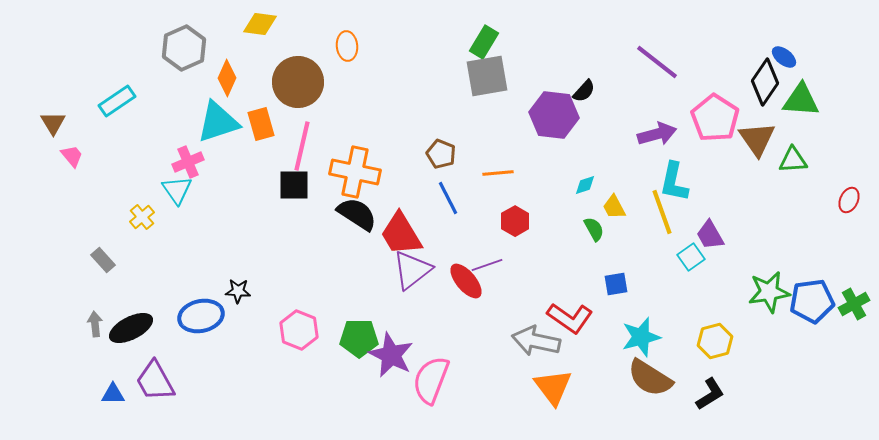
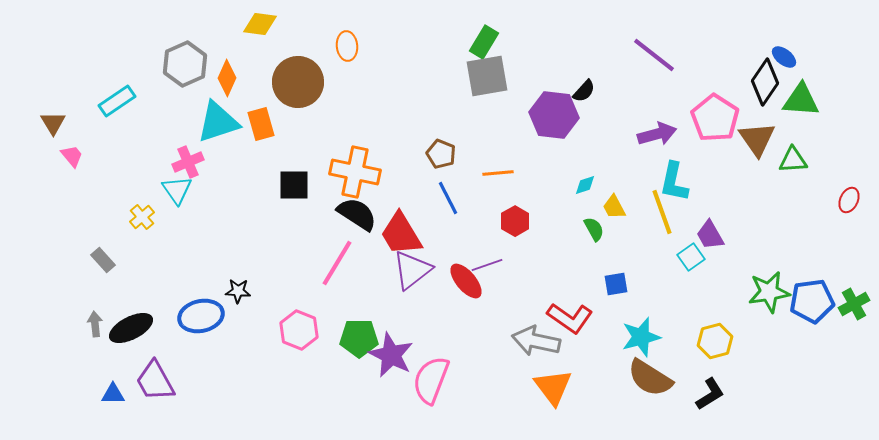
gray hexagon at (184, 48): moved 1 px right, 16 px down
purple line at (657, 62): moved 3 px left, 7 px up
pink line at (302, 146): moved 35 px right, 117 px down; rotated 18 degrees clockwise
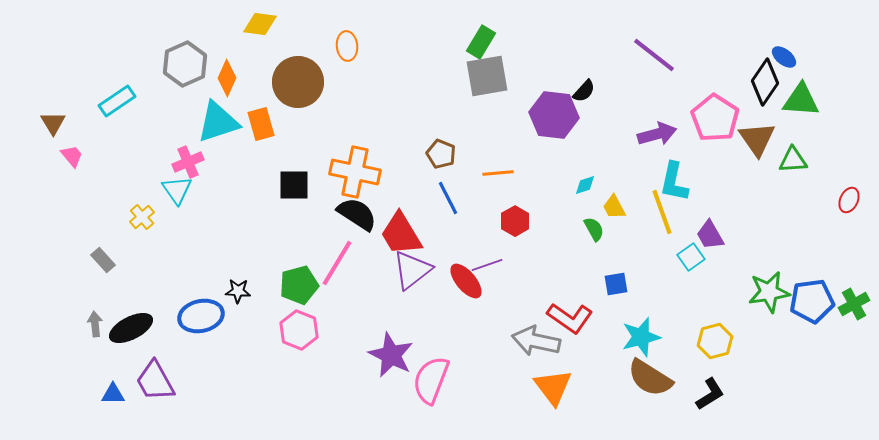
green rectangle at (484, 42): moved 3 px left
green pentagon at (359, 338): moved 60 px left, 53 px up; rotated 15 degrees counterclockwise
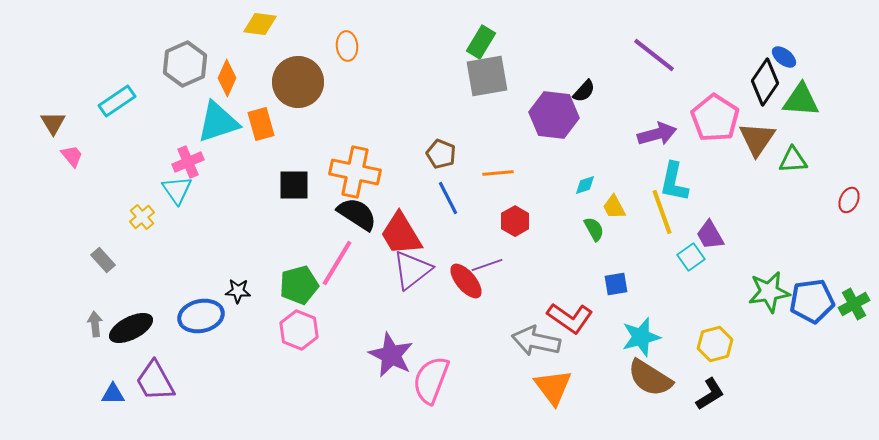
brown triangle at (757, 139): rotated 9 degrees clockwise
yellow hexagon at (715, 341): moved 3 px down
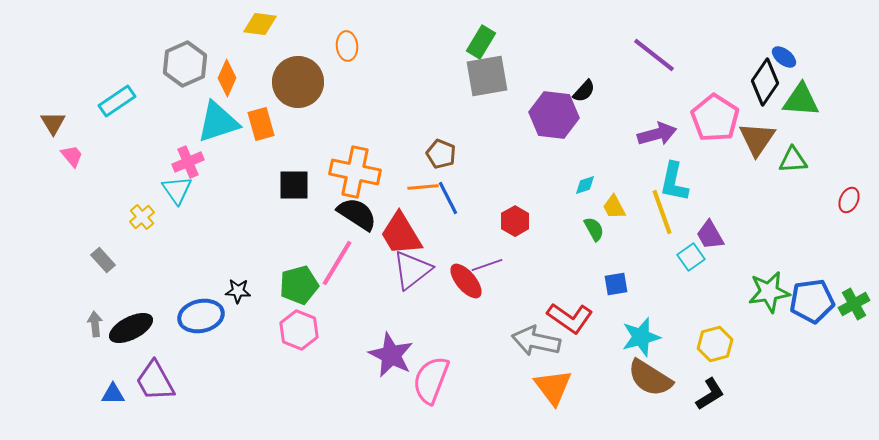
orange line at (498, 173): moved 75 px left, 14 px down
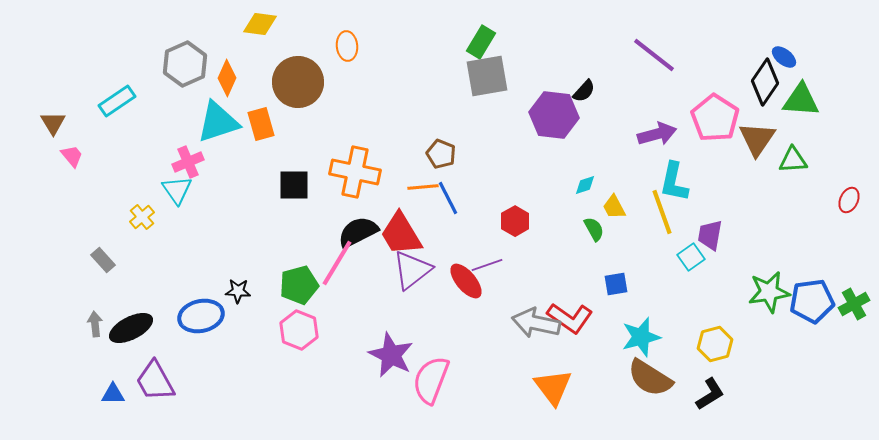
black semicircle at (357, 214): moved 1 px right, 18 px down; rotated 60 degrees counterclockwise
purple trapezoid at (710, 235): rotated 40 degrees clockwise
gray arrow at (536, 341): moved 18 px up
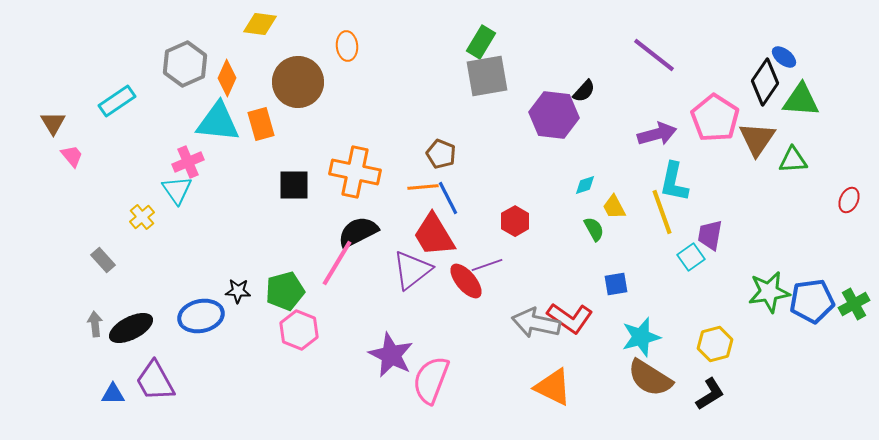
cyan triangle at (218, 122): rotated 24 degrees clockwise
red trapezoid at (401, 234): moved 33 px right, 1 px down
green pentagon at (299, 285): moved 14 px left, 6 px down
orange triangle at (553, 387): rotated 27 degrees counterclockwise
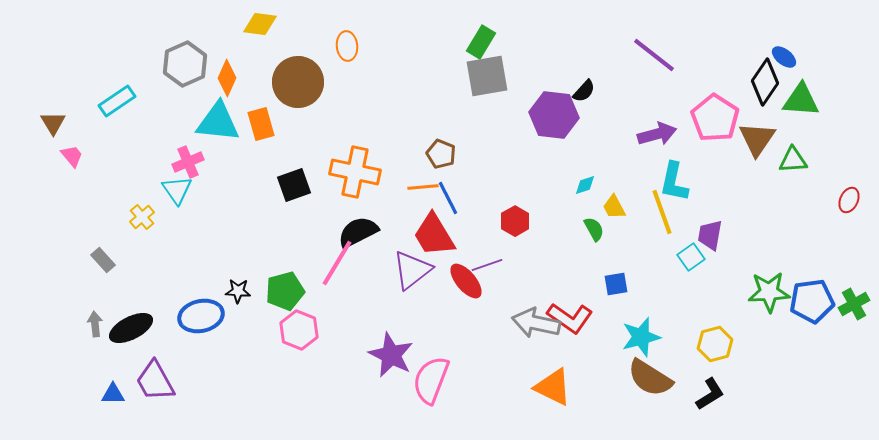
black square at (294, 185): rotated 20 degrees counterclockwise
green star at (769, 292): rotated 6 degrees clockwise
